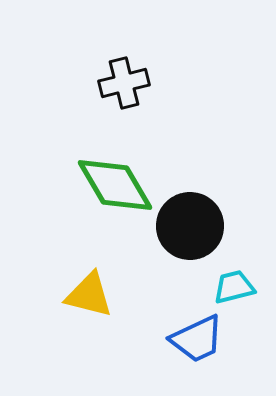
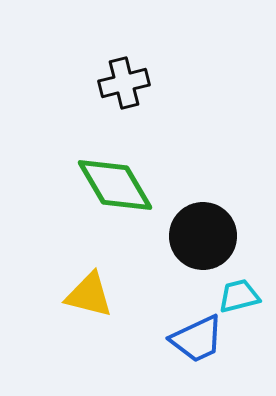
black circle: moved 13 px right, 10 px down
cyan trapezoid: moved 5 px right, 9 px down
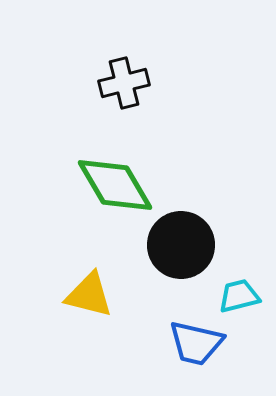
black circle: moved 22 px left, 9 px down
blue trapezoid: moved 1 px left, 4 px down; rotated 38 degrees clockwise
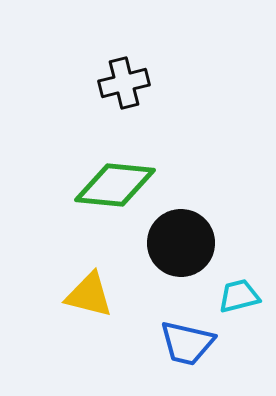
green diamond: rotated 54 degrees counterclockwise
black circle: moved 2 px up
blue trapezoid: moved 9 px left
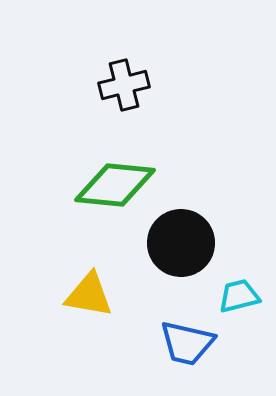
black cross: moved 2 px down
yellow triangle: rotated 4 degrees counterclockwise
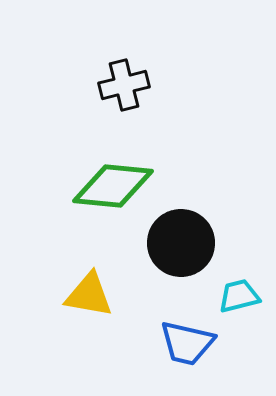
green diamond: moved 2 px left, 1 px down
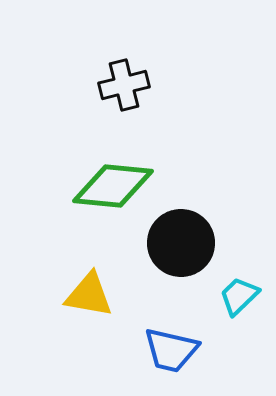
cyan trapezoid: rotated 30 degrees counterclockwise
blue trapezoid: moved 16 px left, 7 px down
